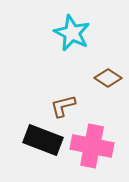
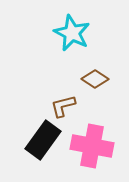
brown diamond: moved 13 px left, 1 px down
black rectangle: rotated 75 degrees counterclockwise
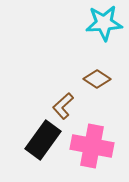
cyan star: moved 32 px right, 10 px up; rotated 30 degrees counterclockwise
brown diamond: moved 2 px right
brown L-shape: rotated 28 degrees counterclockwise
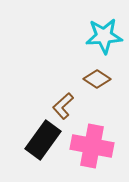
cyan star: moved 13 px down
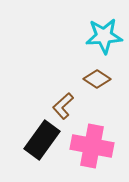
black rectangle: moved 1 px left
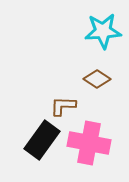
cyan star: moved 1 px left, 5 px up
brown L-shape: rotated 44 degrees clockwise
pink cross: moved 3 px left, 3 px up
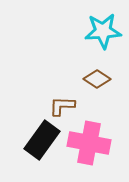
brown L-shape: moved 1 px left
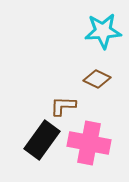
brown diamond: rotated 8 degrees counterclockwise
brown L-shape: moved 1 px right
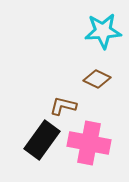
brown L-shape: rotated 12 degrees clockwise
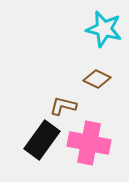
cyan star: moved 1 px right, 2 px up; rotated 18 degrees clockwise
